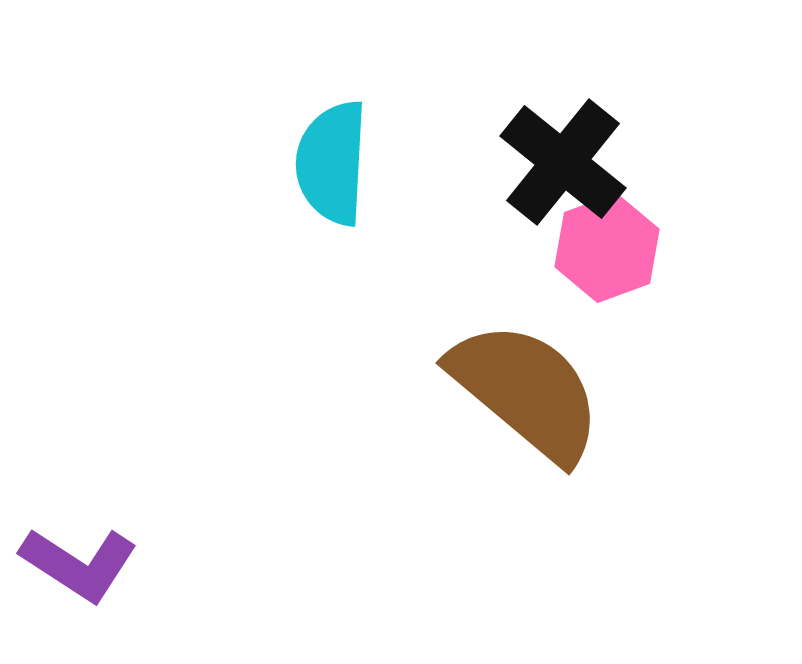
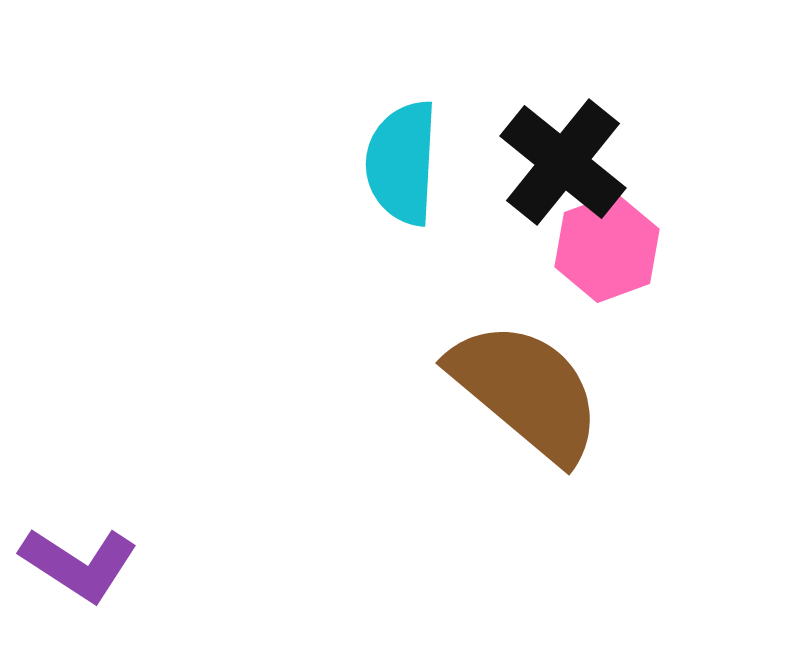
cyan semicircle: moved 70 px right
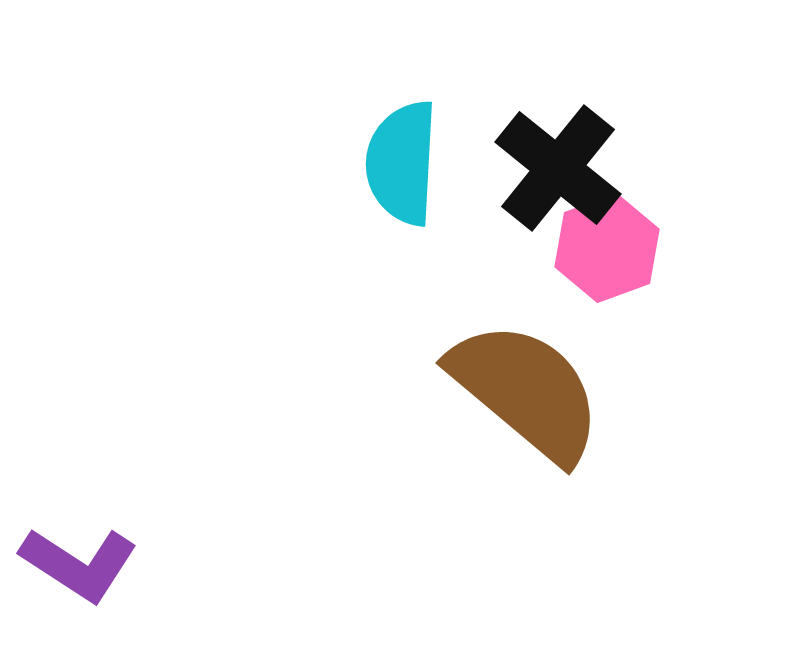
black cross: moved 5 px left, 6 px down
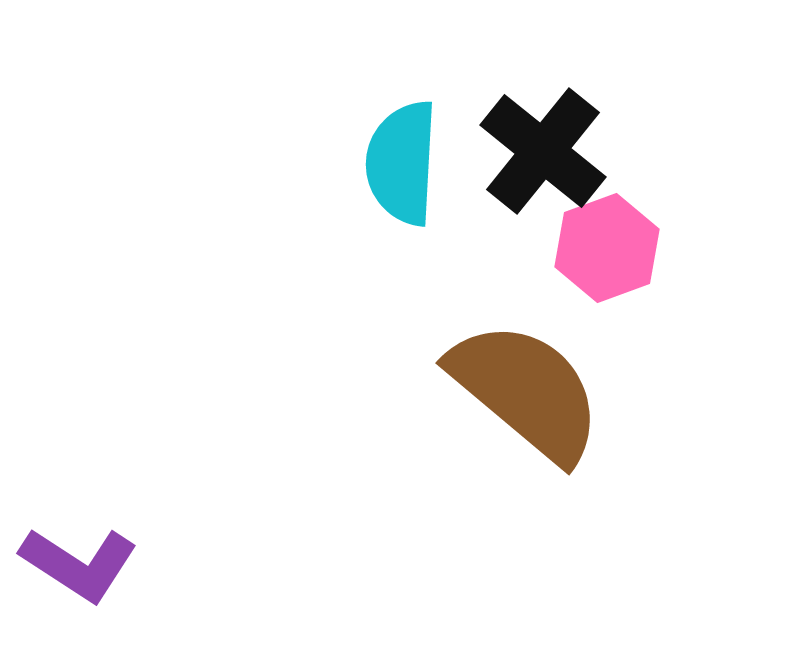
black cross: moved 15 px left, 17 px up
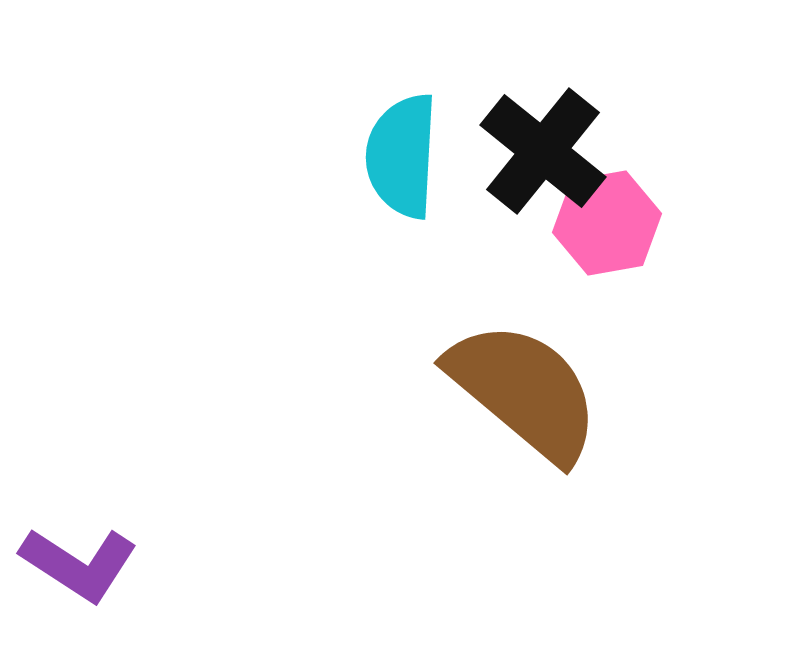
cyan semicircle: moved 7 px up
pink hexagon: moved 25 px up; rotated 10 degrees clockwise
brown semicircle: moved 2 px left
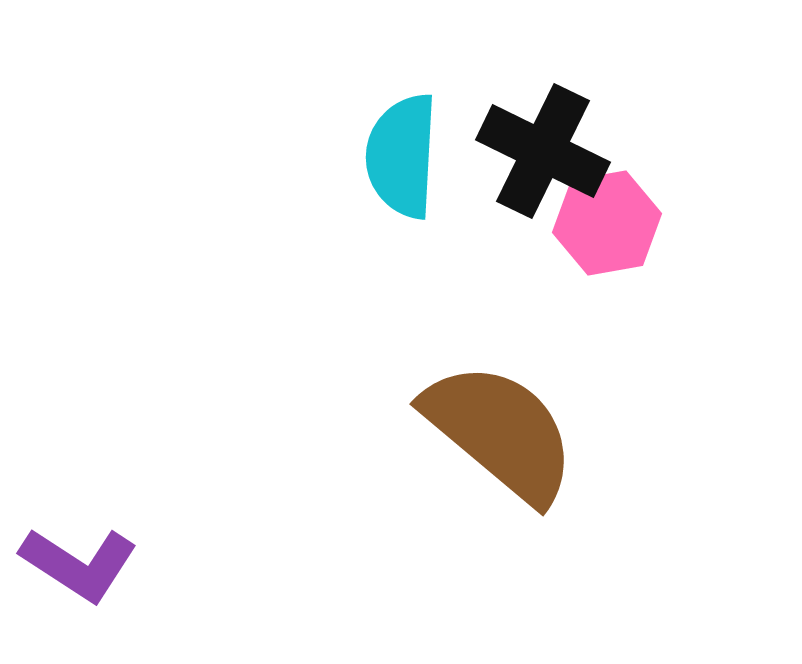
black cross: rotated 13 degrees counterclockwise
brown semicircle: moved 24 px left, 41 px down
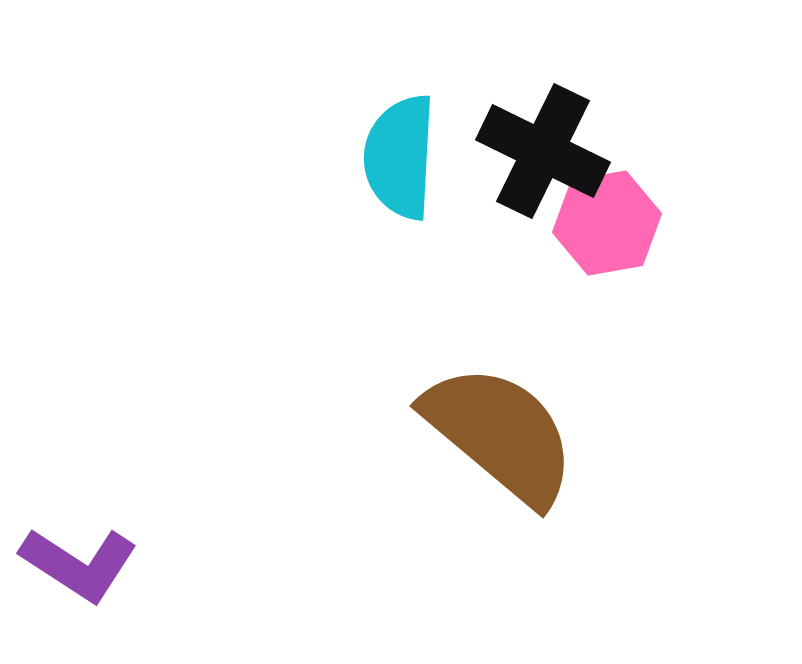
cyan semicircle: moved 2 px left, 1 px down
brown semicircle: moved 2 px down
